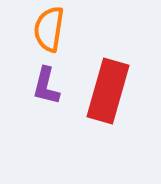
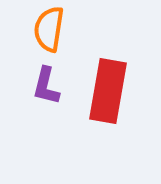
red rectangle: rotated 6 degrees counterclockwise
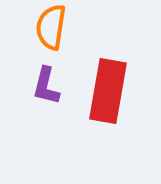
orange semicircle: moved 2 px right, 2 px up
